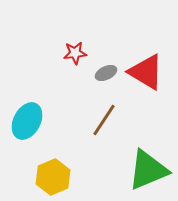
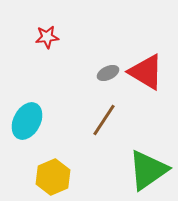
red star: moved 28 px left, 16 px up
gray ellipse: moved 2 px right
green triangle: rotated 12 degrees counterclockwise
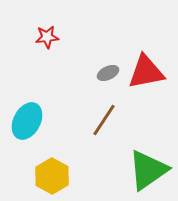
red triangle: rotated 42 degrees counterclockwise
yellow hexagon: moved 1 px left, 1 px up; rotated 8 degrees counterclockwise
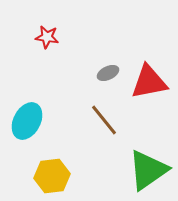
red star: rotated 15 degrees clockwise
red triangle: moved 3 px right, 10 px down
brown line: rotated 72 degrees counterclockwise
yellow hexagon: rotated 24 degrees clockwise
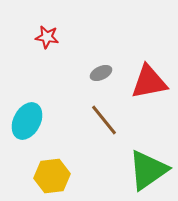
gray ellipse: moved 7 px left
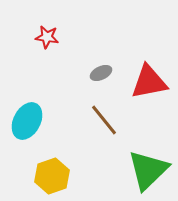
green triangle: rotated 9 degrees counterclockwise
yellow hexagon: rotated 12 degrees counterclockwise
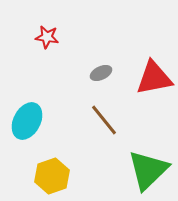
red triangle: moved 5 px right, 4 px up
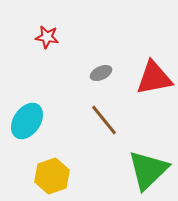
cyan ellipse: rotated 6 degrees clockwise
